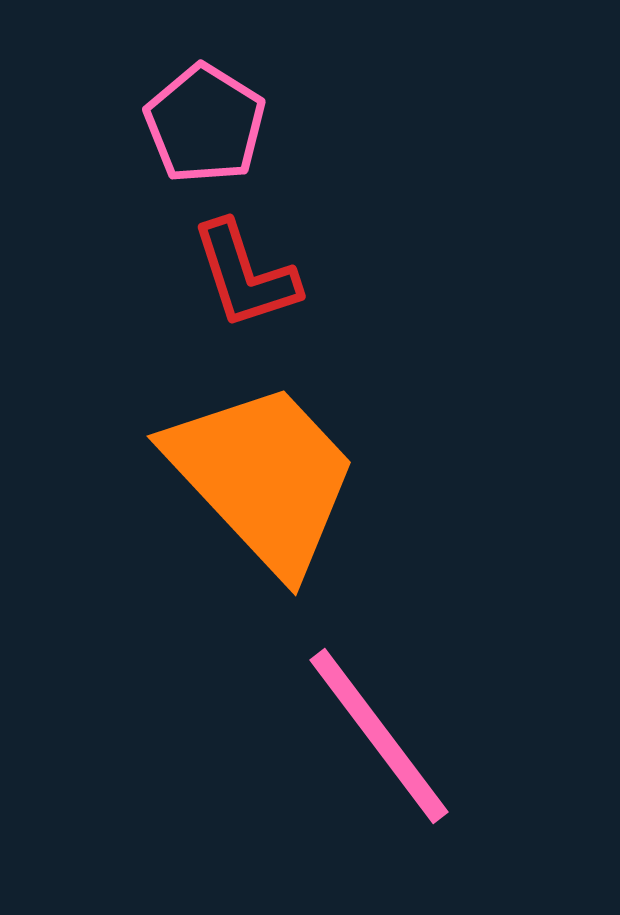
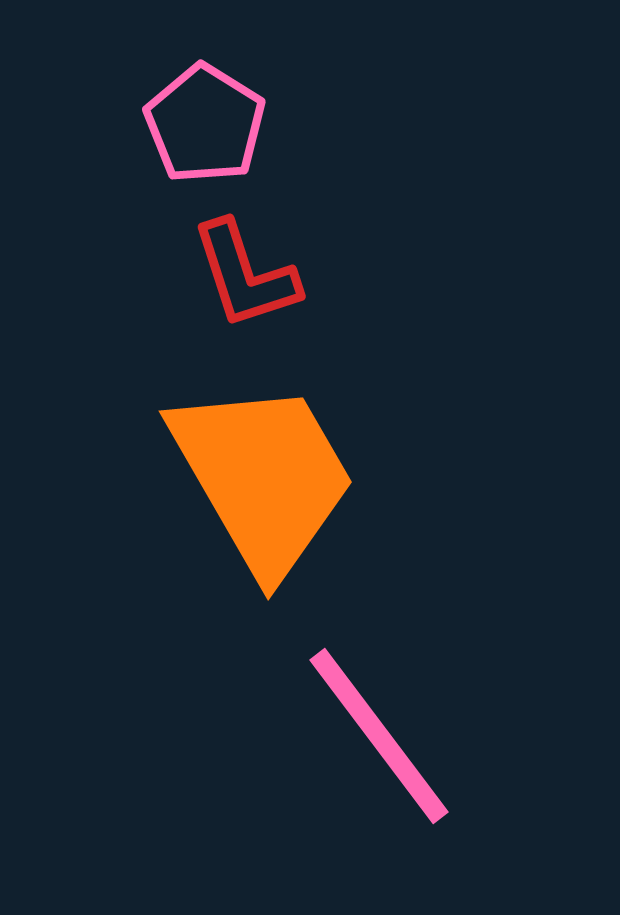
orange trapezoid: rotated 13 degrees clockwise
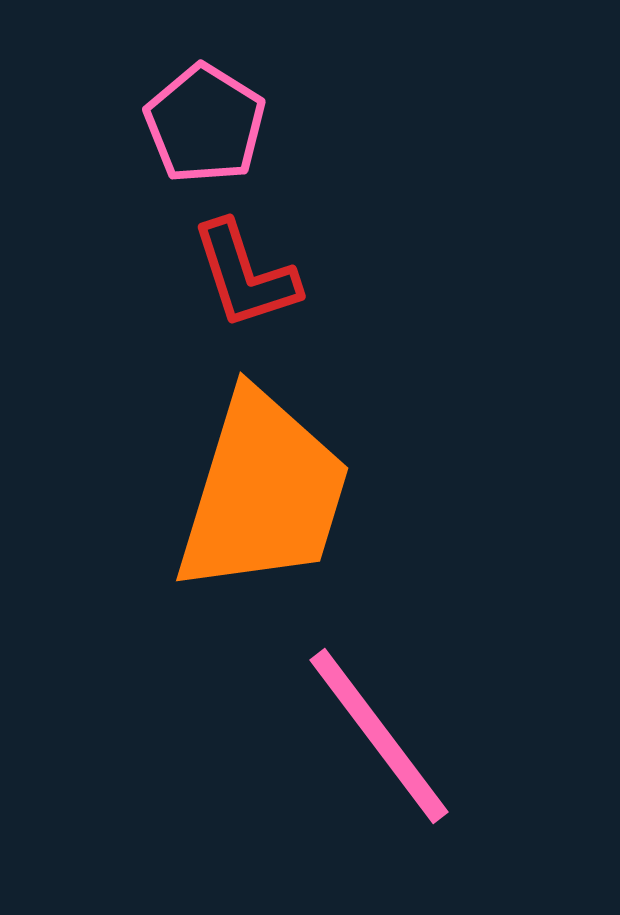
orange trapezoid: moved 16 px down; rotated 47 degrees clockwise
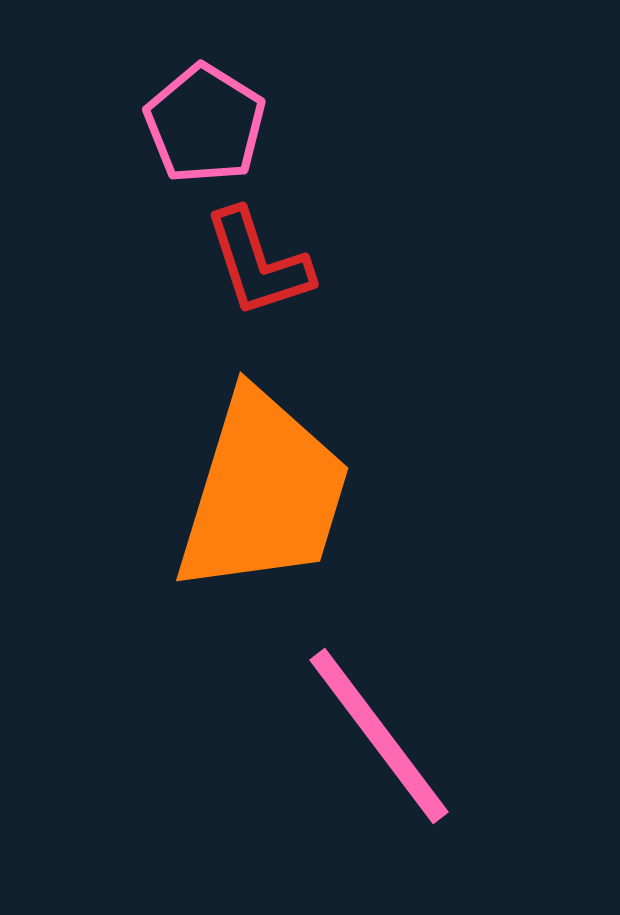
red L-shape: moved 13 px right, 12 px up
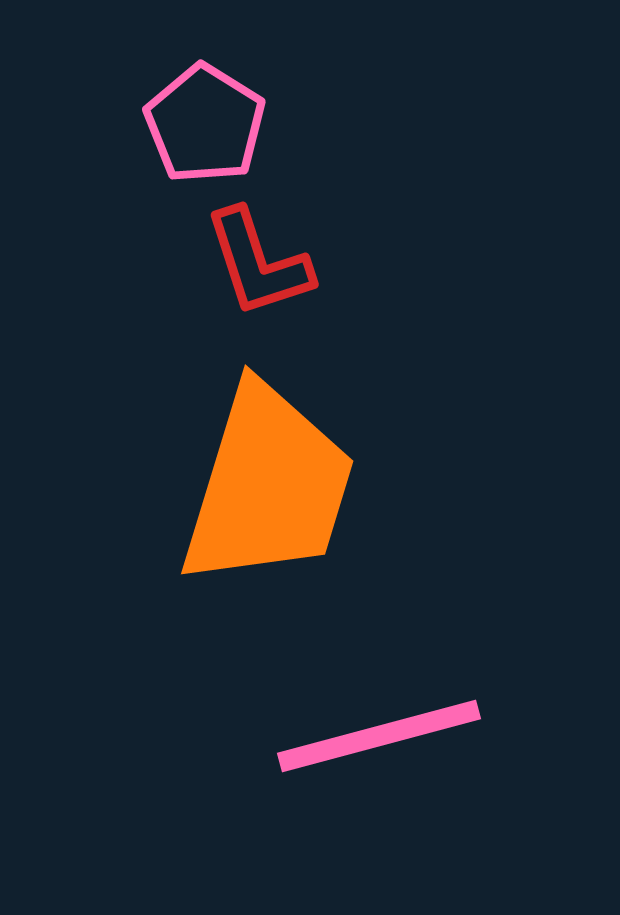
orange trapezoid: moved 5 px right, 7 px up
pink line: rotated 68 degrees counterclockwise
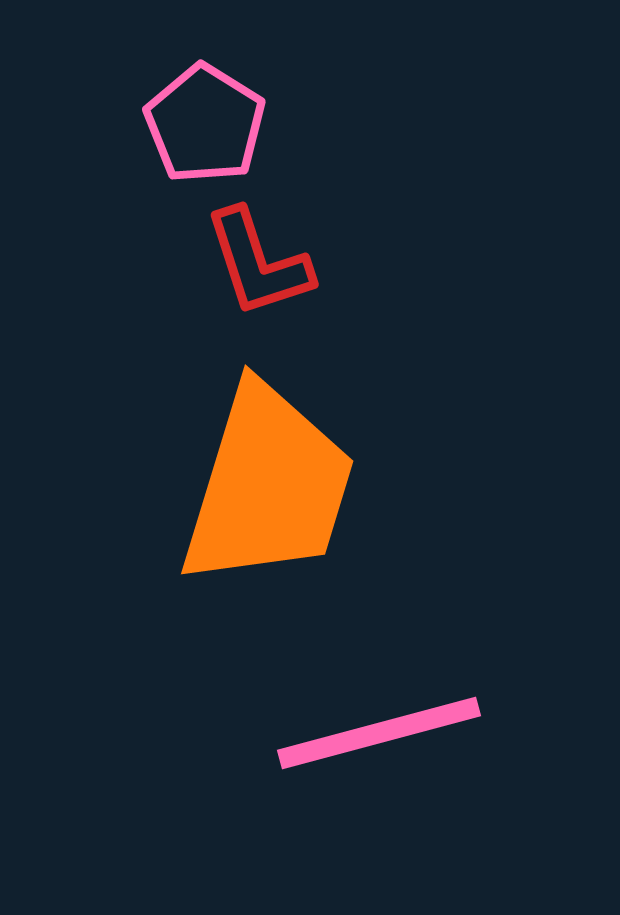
pink line: moved 3 px up
